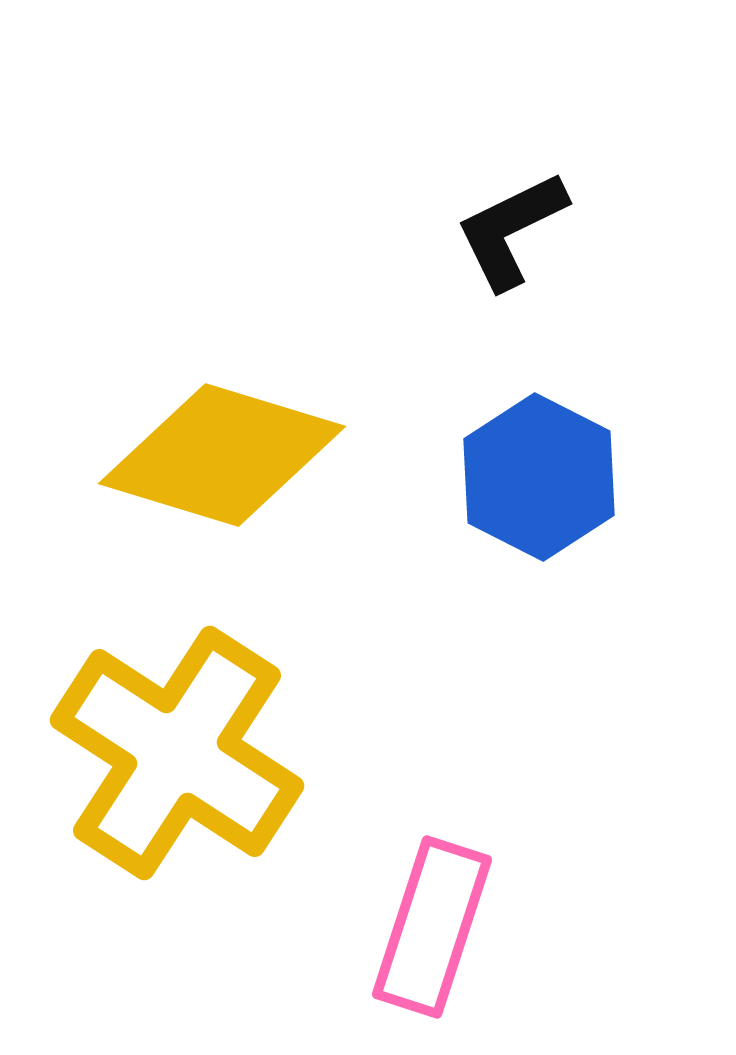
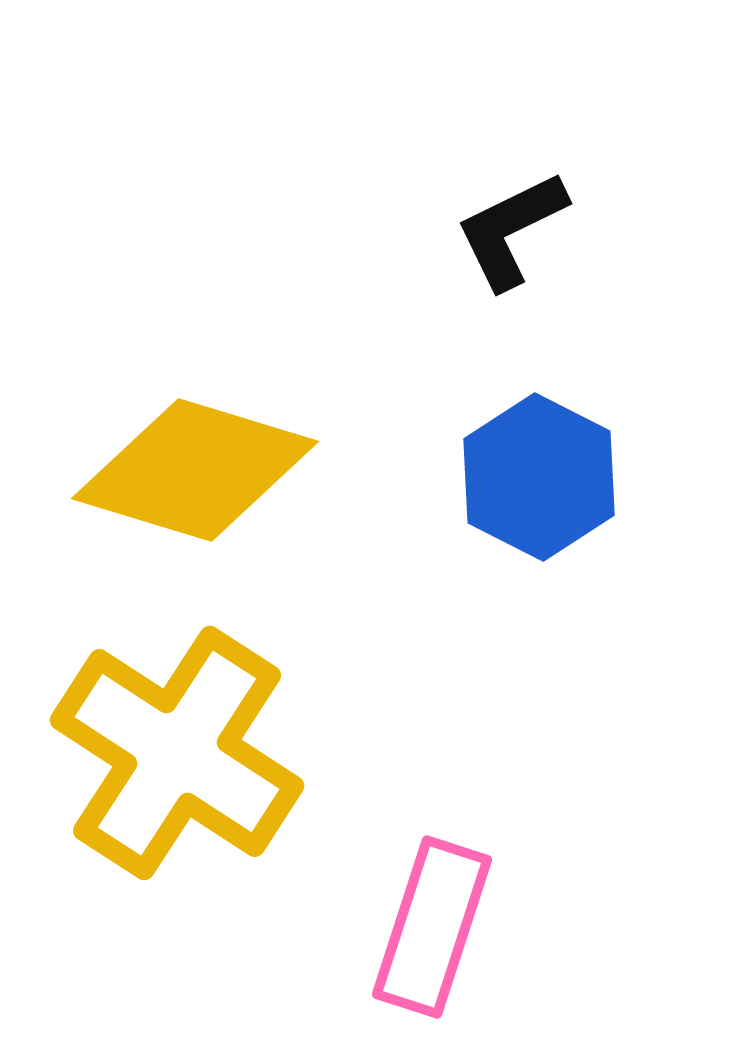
yellow diamond: moved 27 px left, 15 px down
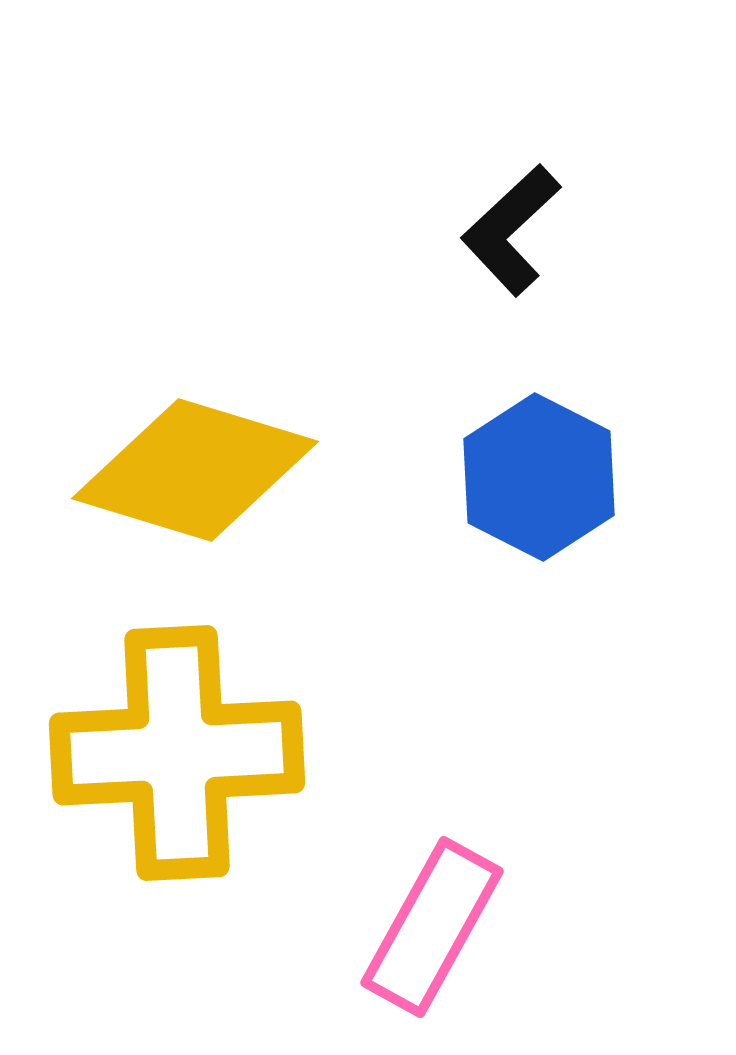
black L-shape: rotated 17 degrees counterclockwise
yellow cross: rotated 36 degrees counterclockwise
pink rectangle: rotated 11 degrees clockwise
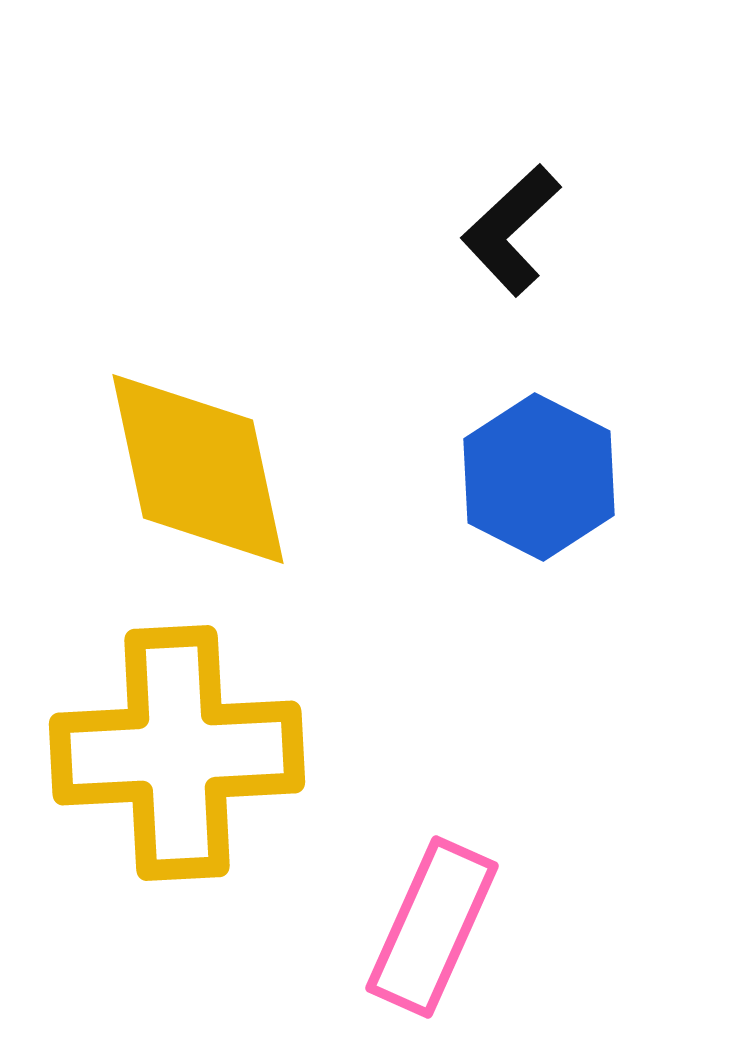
yellow diamond: moved 3 px right, 1 px up; rotated 61 degrees clockwise
pink rectangle: rotated 5 degrees counterclockwise
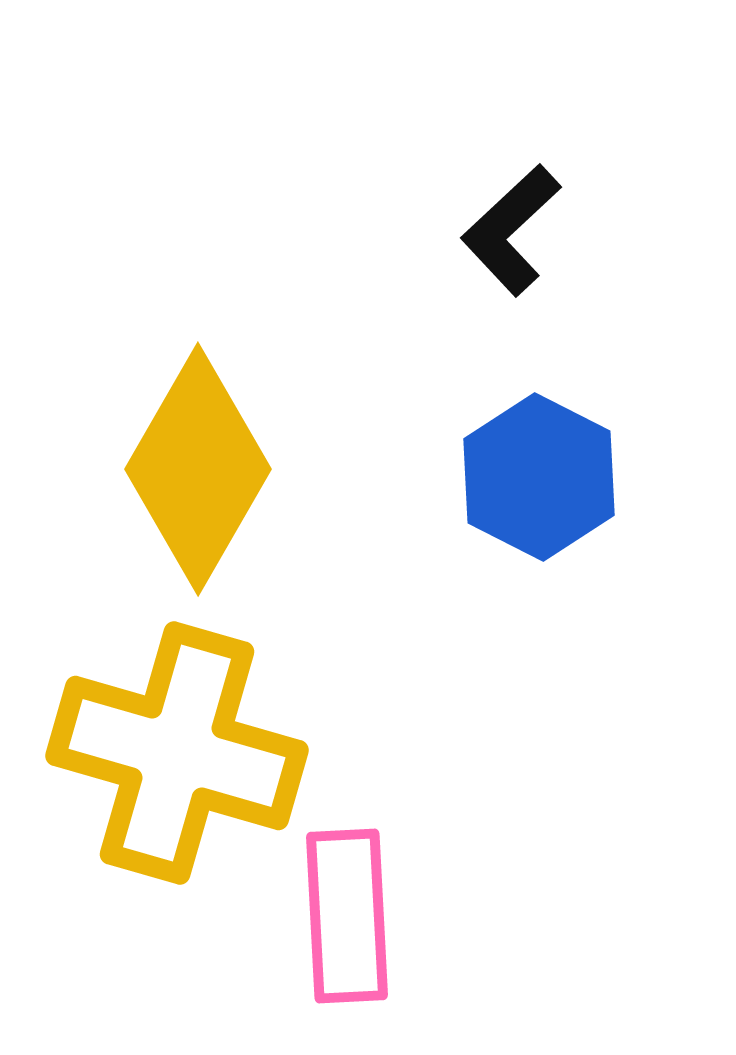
yellow diamond: rotated 42 degrees clockwise
yellow cross: rotated 19 degrees clockwise
pink rectangle: moved 85 px left, 11 px up; rotated 27 degrees counterclockwise
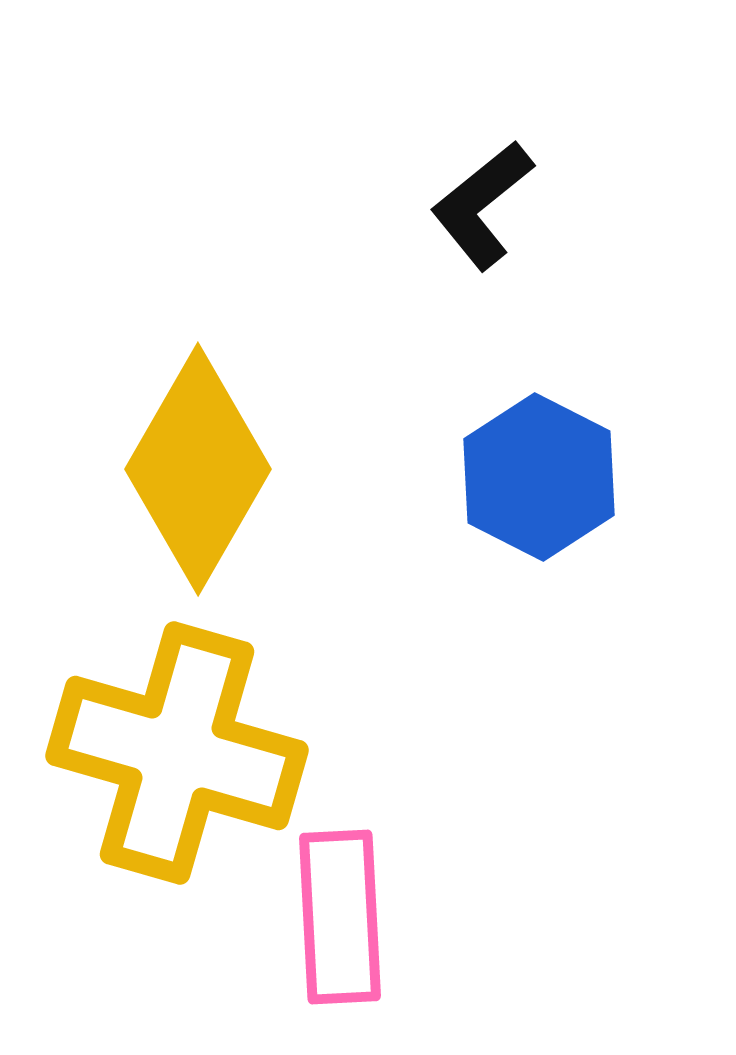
black L-shape: moved 29 px left, 25 px up; rotated 4 degrees clockwise
pink rectangle: moved 7 px left, 1 px down
